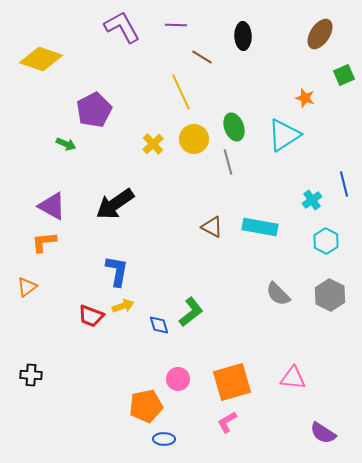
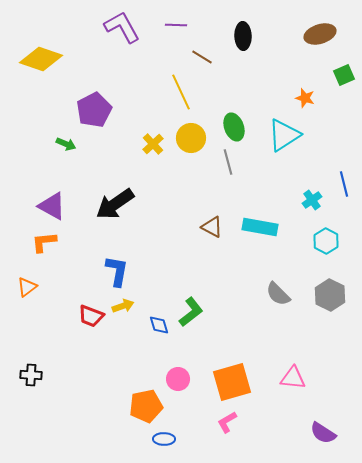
brown ellipse: rotated 40 degrees clockwise
yellow circle: moved 3 px left, 1 px up
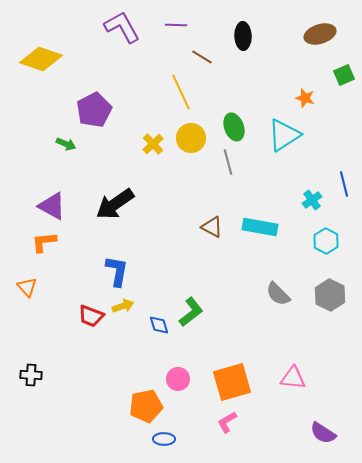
orange triangle: rotated 35 degrees counterclockwise
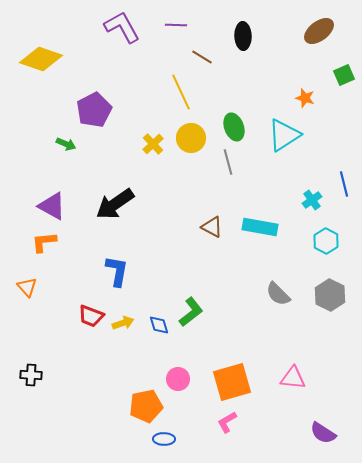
brown ellipse: moved 1 px left, 3 px up; rotated 20 degrees counterclockwise
yellow arrow: moved 17 px down
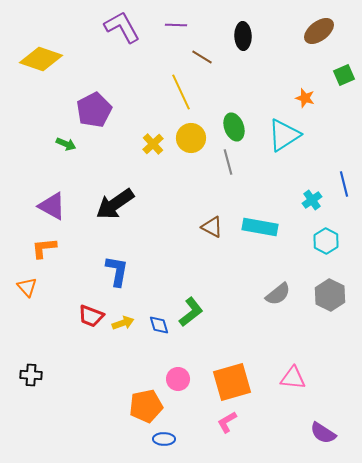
orange L-shape: moved 6 px down
gray semicircle: rotated 84 degrees counterclockwise
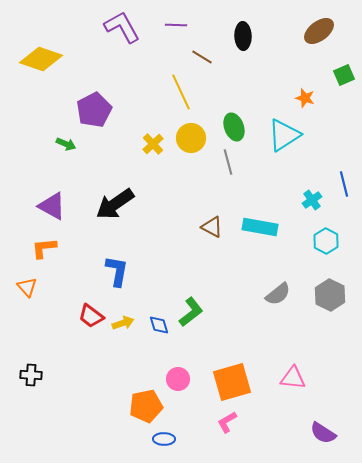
red trapezoid: rotated 16 degrees clockwise
